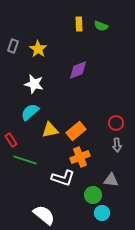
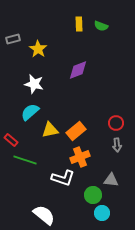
gray rectangle: moved 7 px up; rotated 56 degrees clockwise
red rectangle: rotated 16 degrees counterclockwise
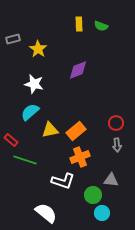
white L-shape: moved 3 px down
white semicircle: moved 2 px right, 2 px up
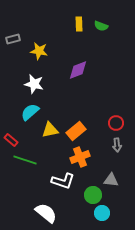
yellow star: moved 1 px right, 2 px down; rotated 24 degrees counterclockwise
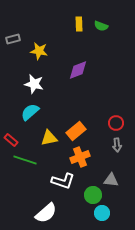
yellow triangle: moved 1 px left, 8 px down
white semicircle: rotated 100 degrees clockwise
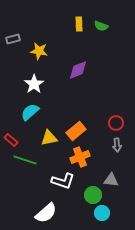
white star: rotated 24 degrees clockwise
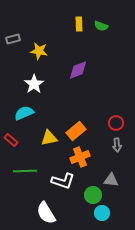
cyan semicircle: moved 6 px left, 1 px down; rotated 18 degrees clockwise
green line: moved 11 px down; rotated 20 degrees counterclockwise
white semicircle: rotated 100 degrees clockwise
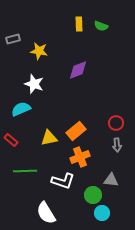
white star: rotated 18 degrees counterclockwise
cyan semicircle: moved 3 px left, 4 px up
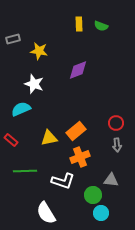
cyan circle: moved 1 px left
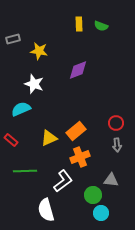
yellow triangle: rotated 12 degrees counterclockwise
white L-shape: rotated 55 degrees counterclockwise
white semicircle: moved 3 px up; rotated 15 degrees clockwise
